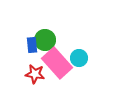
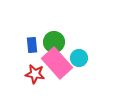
green circle: moved 9 px right, 2 px down
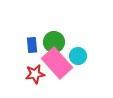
cyan circle: moved 1 px left, 2 px up
red star: rotated 18 degrees counterclockwise
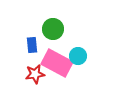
green circle: moved 1 px left, 13 px up
pink rectangle: rotated 20 degrees counterclockwise
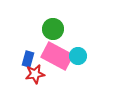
blue rectangle: moved 4 px left, 14 px down; rotated 21 degrees clockwise
pink rectangle: moved 7 px up
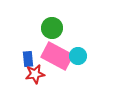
green circle: moved 1 px left, 1 px up
blue rectangle: rotated 21 degrees counterclockwise
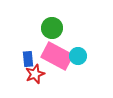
red star: rotated 12 degrees counterclockwise
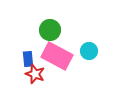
green circle: moved 2 px left, 2 px down
cyan circle: moved 11 px right, 5 px up
red star: rotated 30 degrees counterclockwise
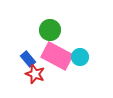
cyan circle: moved 9 px left, 6 px down
blue rectangle: rotated 35 degrees counterclockwise
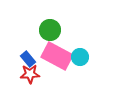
red star: moved 5 px left; rotated 24 degrees counterclockwise
